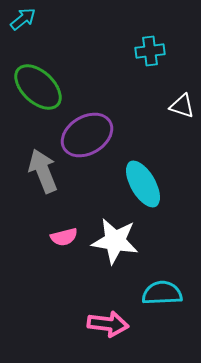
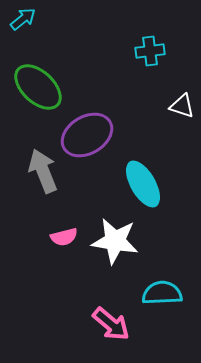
pink arrow: moved 3 px right; rotated 33 degrees clockwise
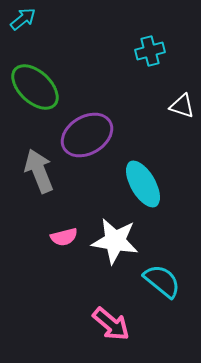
cyan cross: rotated 8 degrees counterclockwise
green ellipse: moved 3 px left
gray arrow: moved 4 px left
cyan semicircle: moved 12 px up; rotated 42 degrees clockwise
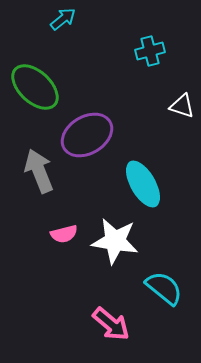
cyan arrow: moved 40 px right
pink semicircle: moved 3 px up
cyan semicircle: moved 2 px right, 7 px down
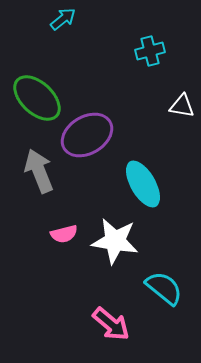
green ellipse: moved 2 px right, 11 px down
white triangle: rotated 8 degrees counterclockwise
